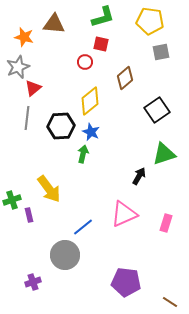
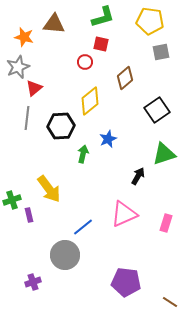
red triangle: moved 1 px right
blue star: moved 17 px right, 7 px down; rotated 24 degrees clockwise
black arrow: moved 1 px left
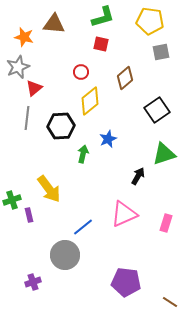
red circle: moved 4 px left, 10 px down
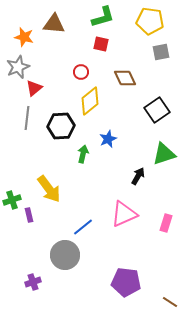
brown diamond: rotated 75 degrees counterclockwise
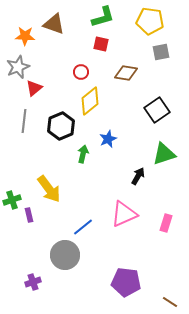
brown triangle: rotated 15 degrees clockwise
orange star: moved 1 px right, 1 px up; rotated 12 degrees counterclockwise
brown diamond: moved 1 px right, 5 px up; rotated 55 degrees counterclockwise
gray line: moved 3 px left, 3 px down
black hexagon: rotated 20 degrees counterclockwise
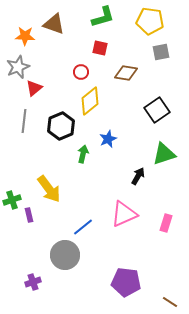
red square: moved 1 px left, 4 px down
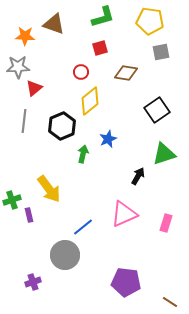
red square: rotated 28 degrees counterclockwise
gray star: rotated 20 degrees clockwise
black hexagon: moved 1 px right
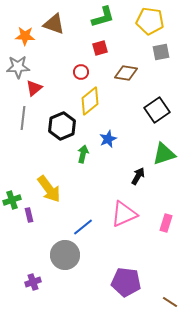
gray line: moved 1 px left, 3 px up
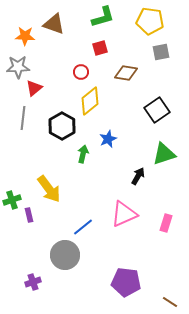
black hexagon: rotated 8 degrees counterclockwise
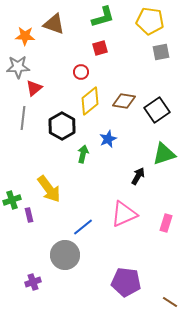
brown diamond: moved 2 px left, 28 px down
